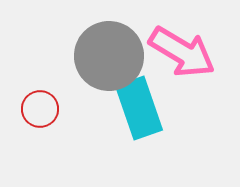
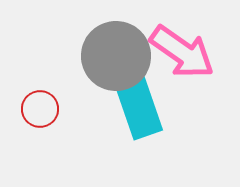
pink arrow: rotated 4 degrees clockwise
gray circle: moved 7 px right
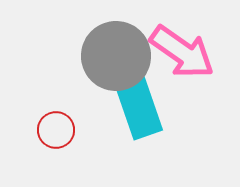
red circle: moved 16 px right, 21 px down
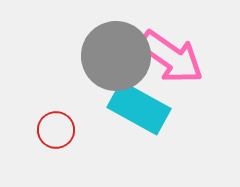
pink arrow: moved 11 px left, 5 px down
cyan rectangle: rotated 42 degrees counterclockwise
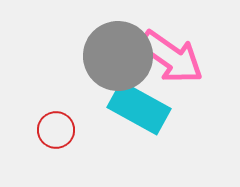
gray circle: moved 2 px right
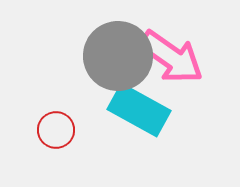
cyan rectangle: moved 2 px down
